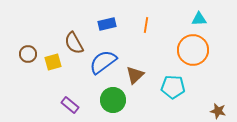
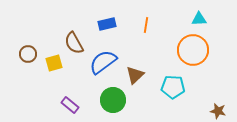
yellow square: moved 1 px right, 1 px down
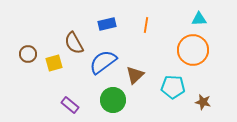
brown star: moved 15 px left, 9 px up
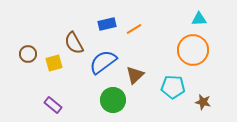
orange line: moved 12 px left, 4 px down; rotated 49 degrees clockwise
purple rectangle: moved 17 px left
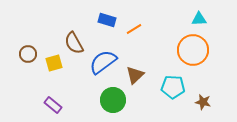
blue rectangle: moved 4 px up; rotated 30 degrees clockwise
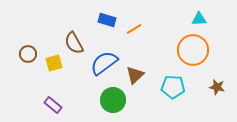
blue semicircle: moved 1 px right, 1 px down
brown star: moved 14 px right, 15 px up
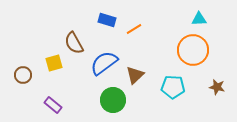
brown circle: moved 5 px left, 21 px down
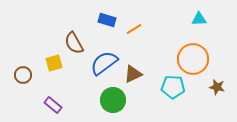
orange circle: moved 9 px down
brown triangle: moved 2 px left, 1 px up; rotated 18 degrees clockwise
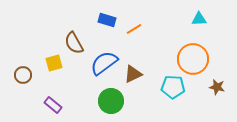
green circle: moved 2 px left, 1 px down
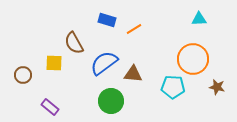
yellow square: rotated 18 degrees clockwise
brown triangle: rotated 30 degrees clockwise
purple rectangle: moved 3 px left, 2 px down
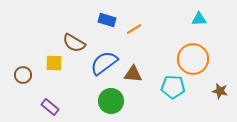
brown semicircle: rotated 30 degrees counterclockwise
brown star: moved 3 px right, 4 px down
